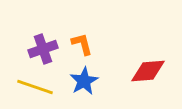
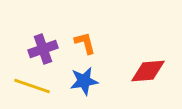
orange L-shape: moved 3 px right, 1 px up
blue star: rotated 20 degrees clockwise
yellow line: moved 3 px left, 1 px up
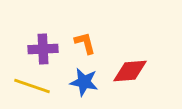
purple cross: rotated 16 degrees clockwise
red diamond: moved 18 px left
blue star: moved 1 px down; rotated 20 degrees clockwise
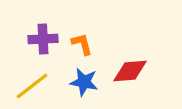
orange L-shape: moved 3 px left, 1 px down
purple cross: moved 10 px up
yellow line: rotated 57 degrees counterclockwise
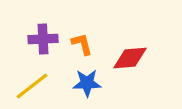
red diamond: moved 13 px up
blue star: moved 3 px right, 1 px down; rotated 12 degrees counterclockwise
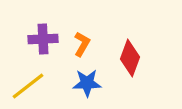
orange L-shape: rotated 45 degrees clockwise
red diamond: rotated 66 degrees counterclockwise
yellow line: moved 4 px left
